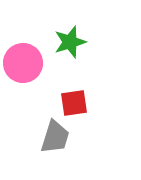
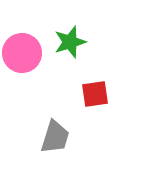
pink circle: moved 1 px left, 10 px up
red square: moved 21 px right, 9 px up
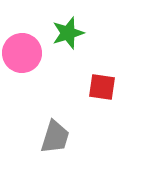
green star: moved 2 px left, 9 px up
red square: moved 7 px right, 7 px up; rotated 16 degrees clockwise
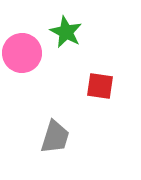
green star: moved 2 px left, 1 px up; rotated 28 degrees counterclockwise
red square: moved 2 px left, 1 px up
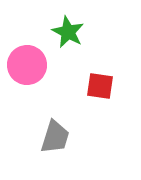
green star: moved 2 px right
pink circle: moved 5 px right, 12 px down
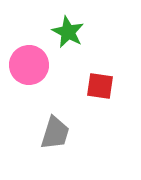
pink circle: moved 2 px right
gray trapezoid: moved 4 px up
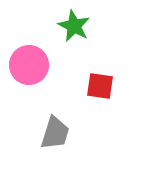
green star: moved 6 px right, 6 px up
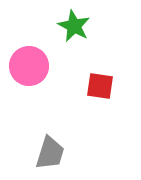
pink circle: moved 1 px down
gray trapezoid: moved 5 px left, 20 px down
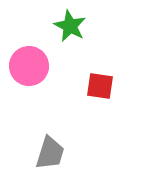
green star: moved 4 px left
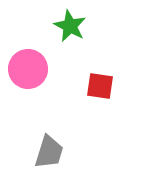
pink circle: moved 1 px left, 3 px down
gray trapezoid: moved 1 px left, 1 px up
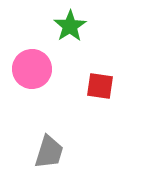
green star: rotated 12 degrees clockwise
pink circle: moved 4 px right
